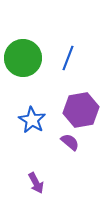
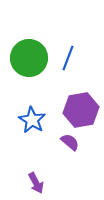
green circle: moved 6 px right
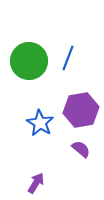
green circle: moved 3 px down
blue star: moved 8 px right, 3 px down
purple semicircle: moved 11 px right, 7 px down
purple arrow: rotated 120 degrees counterclockwise
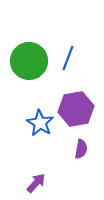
purple hexagon: moved 5 px left, 1 px up
purple semicircle: rotated 60 degrees clockwise
purple arrow: rotated 10 degrees clockwise
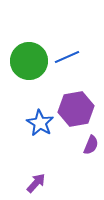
blue line: moved 1 px left, 1 px up; rotated 45 degrees clockwise
purple semicircle: moved 10 px right, 4 px up; rotated 12 degrees clockwise
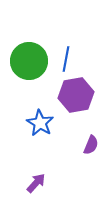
blue line: moved 1 px left, 2 px down; rotated 55 degrees counterclockwise
purple hexagon: moved 14 px up
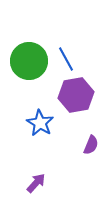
blue line: rotated 40 degrees counterclockwise
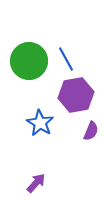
purple semicircle: moved 14 px up
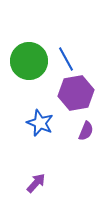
purple hexagon: moved 2 px up
blue star: rotated 8 degrees counterclockwise
purple semicircle: moved 5 px left
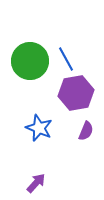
green circle: moved 1 px right
blue star: moved 1 px left, 5 px down
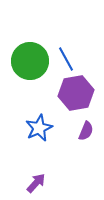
blue star: rotated 24 degrees clockwise
